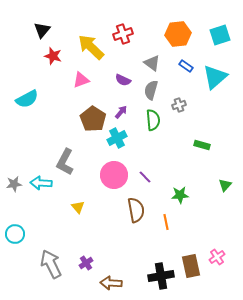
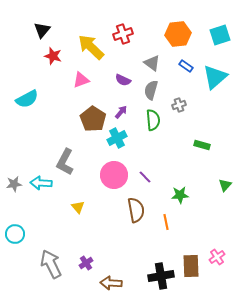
brown rectangle: rotated 10 degrees clockwise
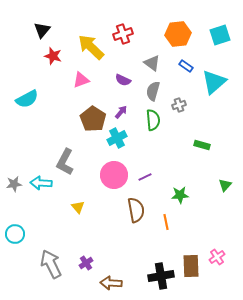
cyan triangle: moved 1 px left, 5 px down
gray semicircle: moved 2 px right, 1 px down
purple line: rotated 72 degrees counterclockwise
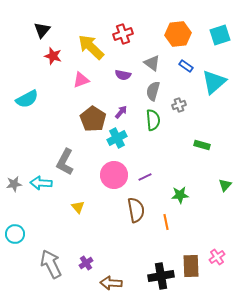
purple semicircle: moved 5 px up; rotated 14 degrees counterclockwise
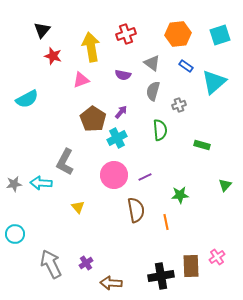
red cross: moved 3 px right
yellow arrow: rotated 36 degrees clockwise
green semicircle: moved 7 px right, 10 px down
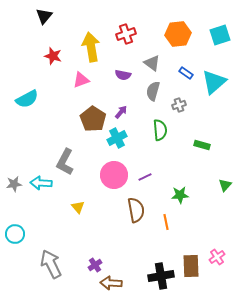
black triangle: moved 2 px right, 14 px up
blue rectangle: moved 7 px down
purple cross: moved 9 px right, 2 px down
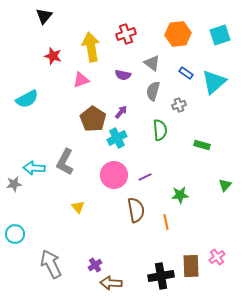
cyan arrow: moved 7 px left, 15 px up
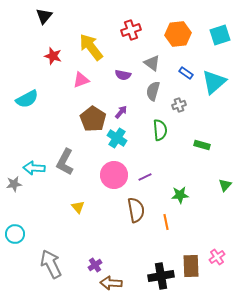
red cross: moved 5 px right, 4 px up
yellow arrow: rotated 28 degrees counterclockwise
cyan cross: rotated 30 degrees counterclockwise
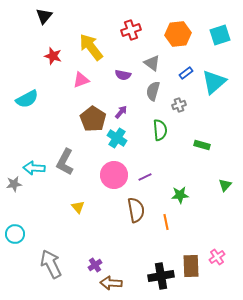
blue rectangle: rotated 72 degrees counterclockwise
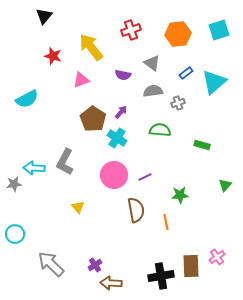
cyan square: moved 1 px left, 5 px up
gray semicircle: rotated 66 degrees clockwise
gray cross: moved 1 px left, 2 px up
green semicircle: rotated 80 degrees counterclockwise
gray arrow: rotated 20 degrees counterclockwise
